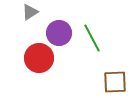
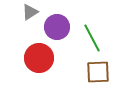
purple circle: moved 2 px left, 6 px up
brown square: moved 17 px left, 10 px up
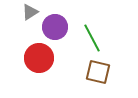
purple circle: moved 2 px left
brown square: rotated 15 degrees clockwise
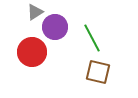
gray triangle: moved 5 px right
red circle: moved 7 px left, 6 px up
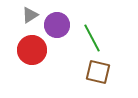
gray triangle: moved 5 px left, 3 px down
purple circle: moved 2 px right, 2 px up
red circle: moved 2 px up
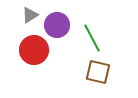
red circle: moved 2 px right
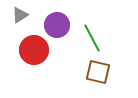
gray triangle: moved 10 px left
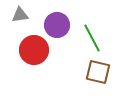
gray triangle: rotated 24 degrees clockwise
